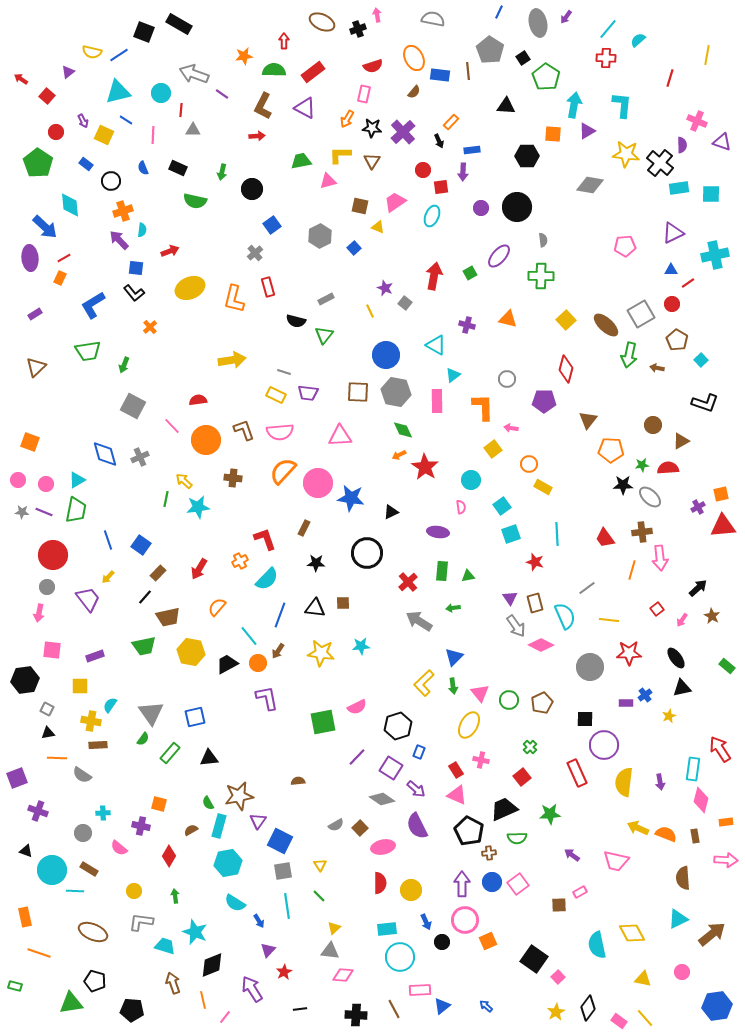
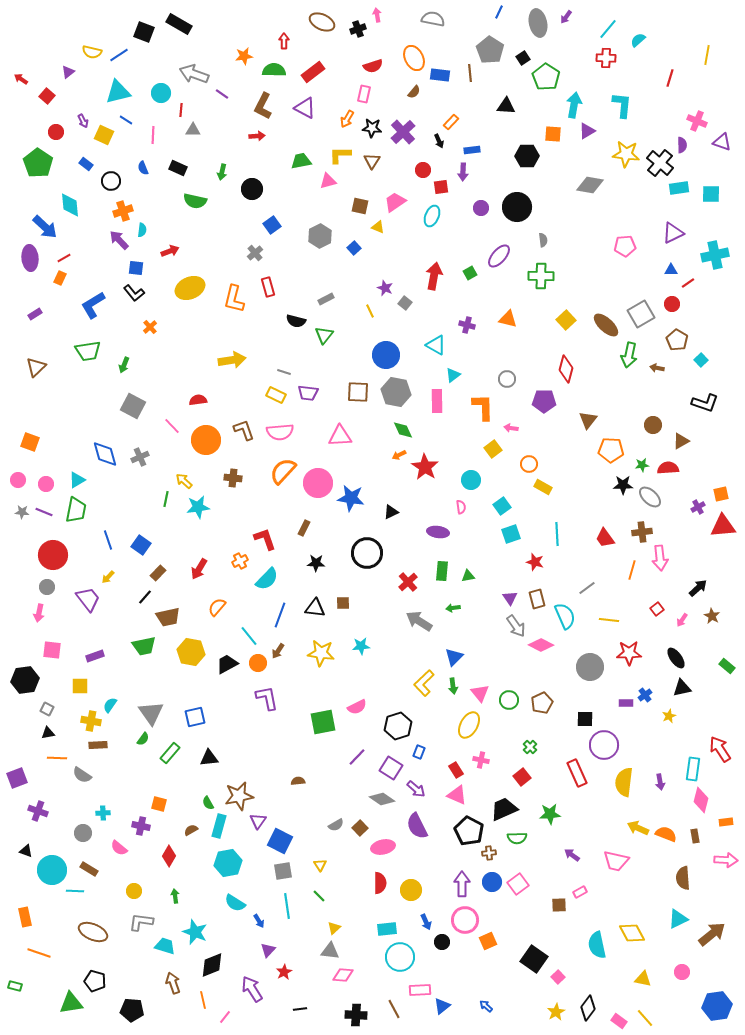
brown line at (468, 71): moved 2 px right, 2 px down
brown rectangle at (535, 603): moved 2 px right, 4 px up
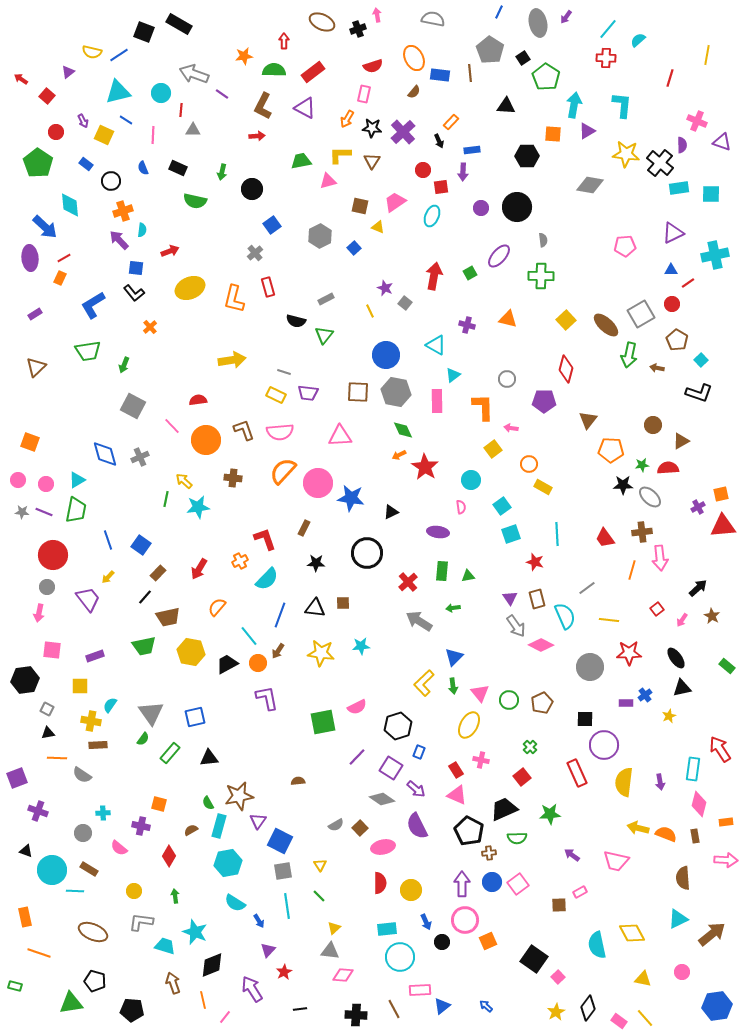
black L-shape at (705, 403): moved 6 px left, 10 px up
pink diamond at (701, 800): moved 2 px left, 4 px down
yellow arrow at (638, 828): rotated 10 degrees counterclockwise
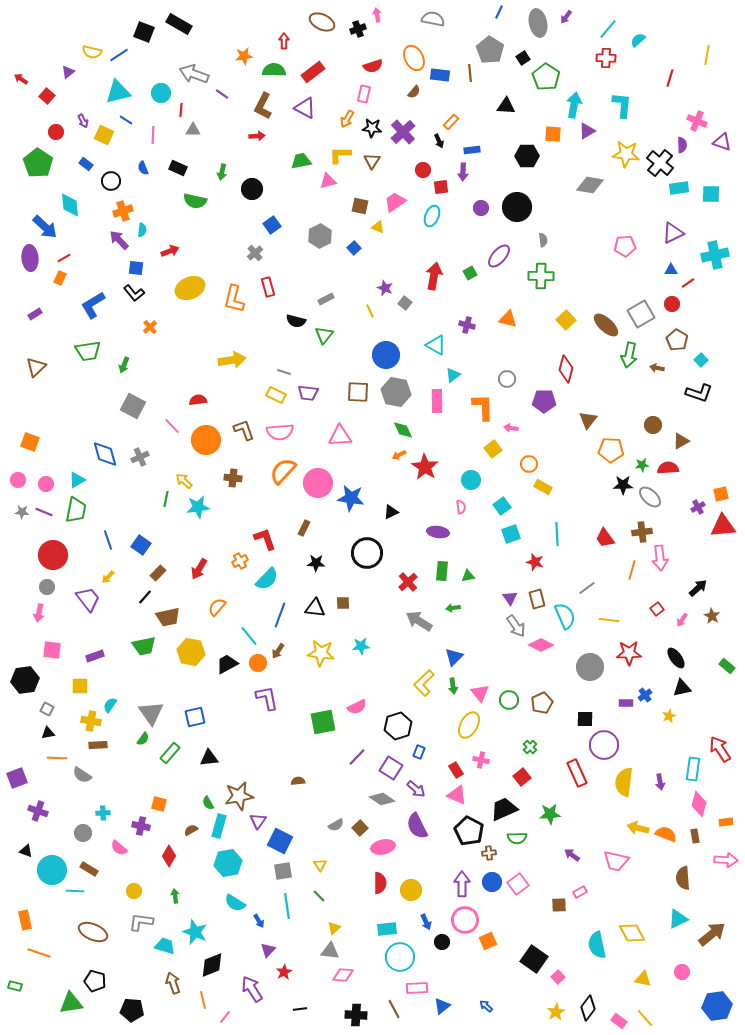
orange rectangle at (25, 917): moved 3 px down
pink rectangle at (420, 990): moved 3 px left, 2 px up
